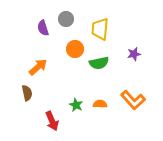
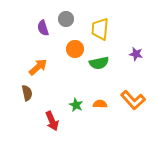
purple star: moved 2 px right; rotated 24 degrees clockwise
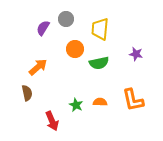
purple semicircle: rotated 49 degrees clockwise
orange L-shape: rotated 30 degrees clockwise
orange semicircle: moved 2 px up
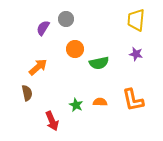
yellow trapezoid: moved 36 px right, 9 px up
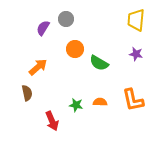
green semicircle: rotated 42 degrees clockwise
green star: rotated 16 degrees counterclockwise
